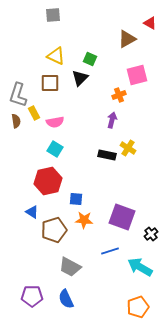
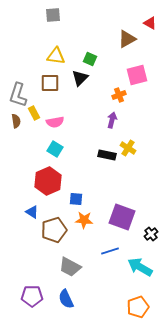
yellow triangle: rotated 18 degrees counterclockwise
red hexagon: rotated 12 degrees counterclockwise
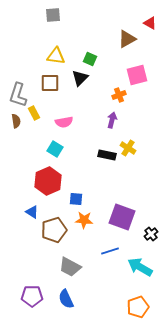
pink semicircle: moved 9 px right
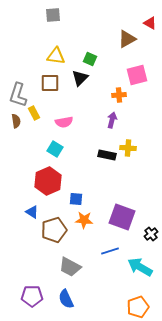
orange cross: rotated 16 degrees clockwise
yellow cross: rotated 28 degrees counterclockwise
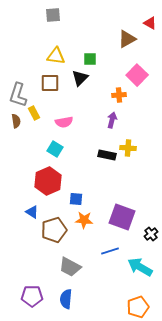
green square: rotated 24 degrees counterclockwise
pink square: rotated 30 degrees counterclockwise
blue semicircle: rotated 30 degrees clockwise
